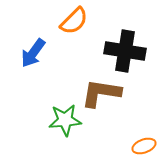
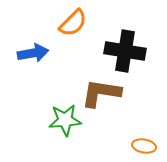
orange semicircle: moved 1 px left, 2 px down
blue arrow: rotated 136 degrees counterclockwise
orange ellipse: rotated 30 degrees clockwise
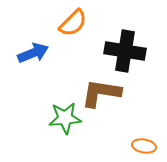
blue arrow: rotated 12 degrees counterclockwise
green star: moved 2 px up
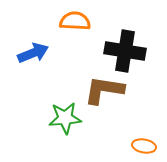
orange semicircle: moved 2 px right, 2 px up; rotated 132 degrees counterclockwise
brown L-shape: moved 3 px right, 3 px up
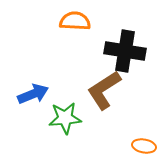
blue arrow: moved 41 px down
brown L-shape: rotated 42 degrees counterclockwise
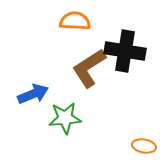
brown L-shape: moved 15 px left, 22 px up
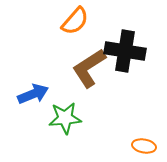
orange semicircle: rotated 128 degrees clockwise
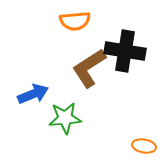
orange semicircle: rotated 44 degrees clockwise
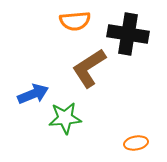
black cross: moved 3 px right, 17 px up
orange ellipse: moved 8 px left, 3 px up; rotated 20 degrees counterclockwise
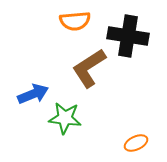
black cross: moved 2 px down
green star: rotated 12 degrees clockwise
orange ellipse: rotated 15 degrees counterclockwise
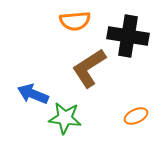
blue arrow: rotated 136 degrees counterclockwise
orange ellipse: moved 27 px up
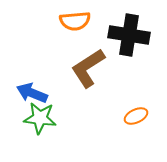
black cross: moved 1 px right, 1 px up
brown L-shape: moved 1 px left
blue arrow: moved 1 px left, 1 px up
green star: moved 25 px left
